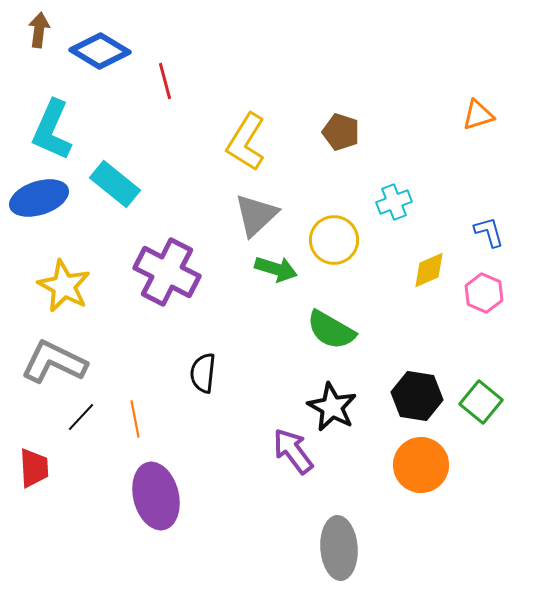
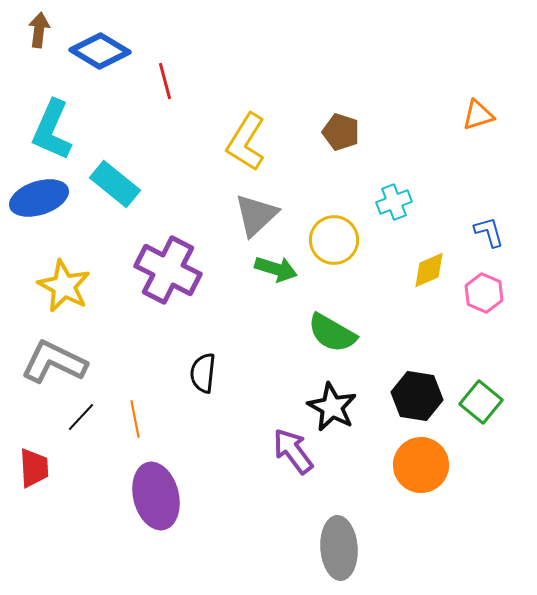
purple cross: moved 1 px right, 2 px up
green semicircle: moved 1 px right, 3 px down
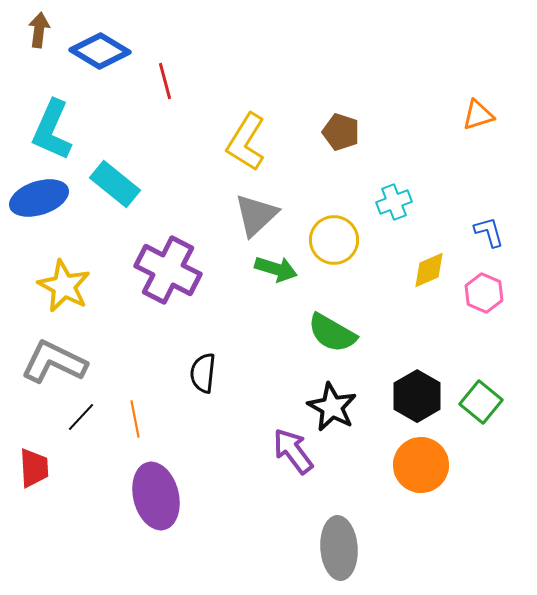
black hexagon: rotated 21 degrees clockwise
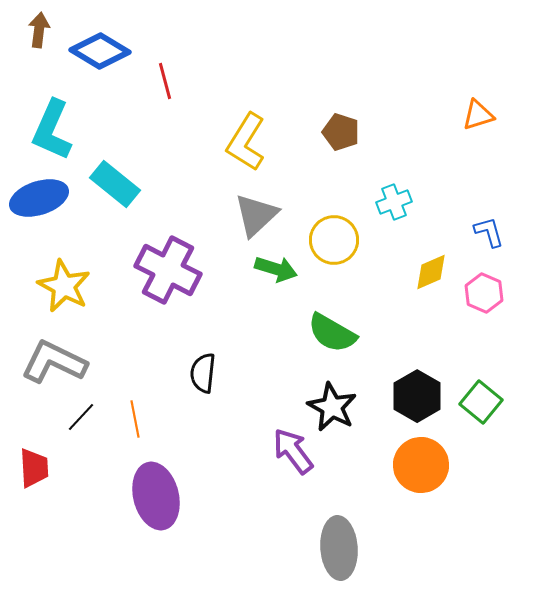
yellow diamond: moved 2 px right, 2 px down
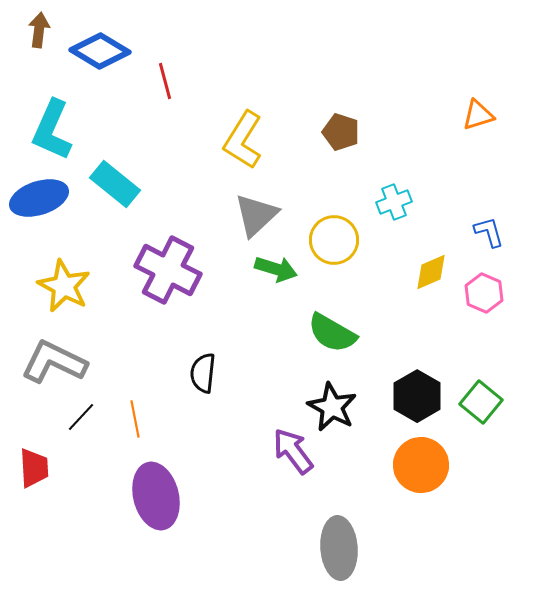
yellow L-shape: moved 3 px left, 2 px up
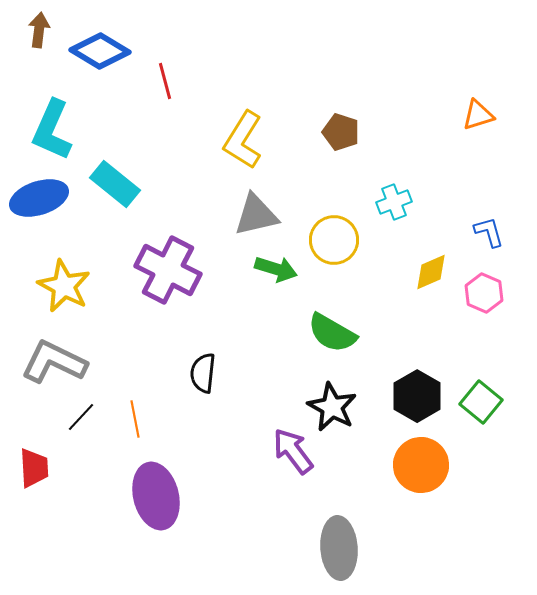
gray triangle: rotated 30 degrees clockwise
